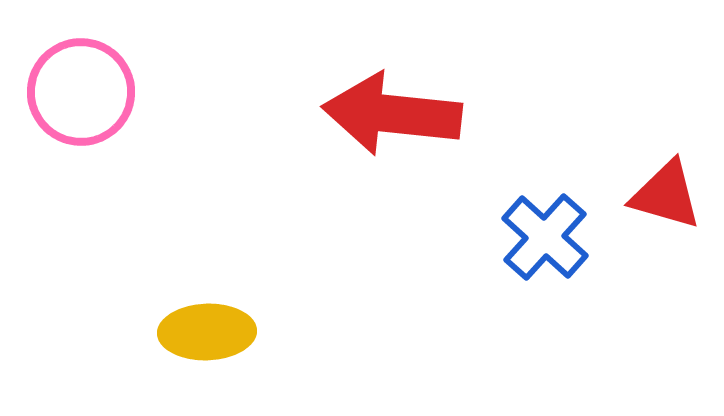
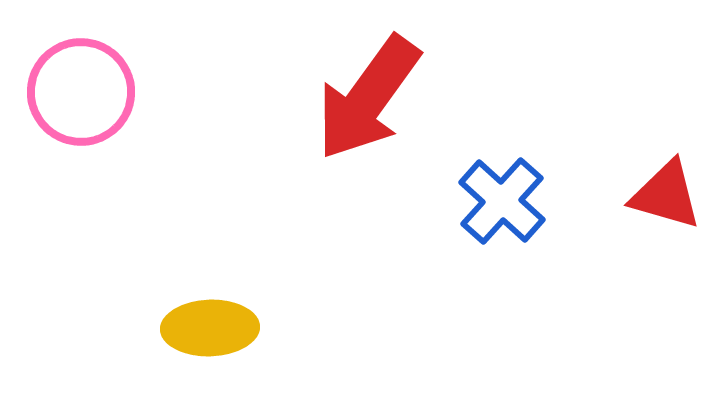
red arrow: moved 24 px left, 16 px up; rotated 60 degrees counterclockwise
blue cross: moved 43 px left, 36 px up
yellow ellipse: moved 3 px right, 4 px up
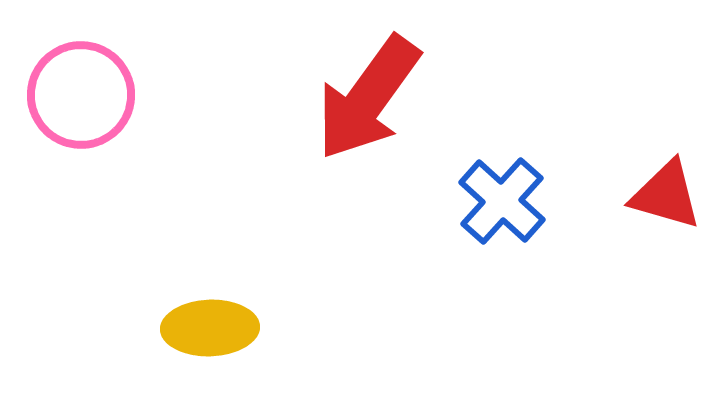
pink circle: moved 3 px down
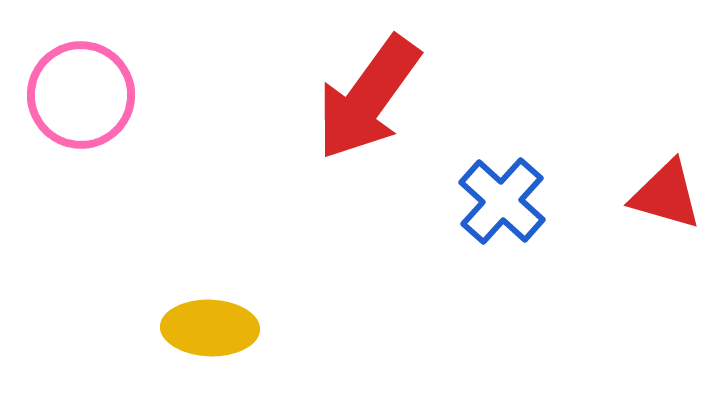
yellow ellipse: rotated 4 degrees clockwise
